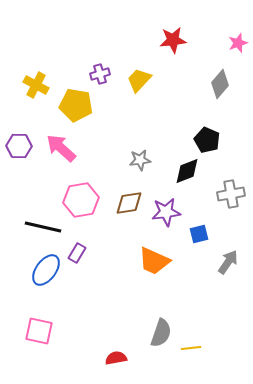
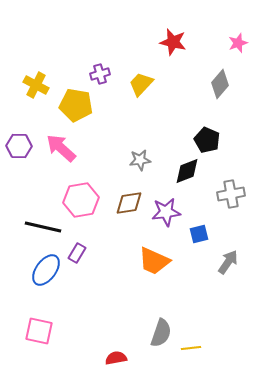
red star: moved 2 px down; rotated 20 degrees clockwise
yellow trapezoid: moved 2 px right, 4 px down
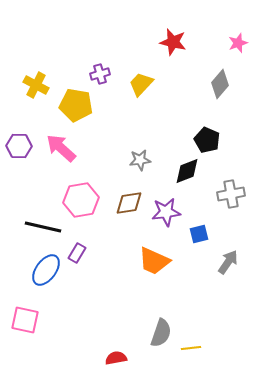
pink square: moved 14 px left, 11 px up
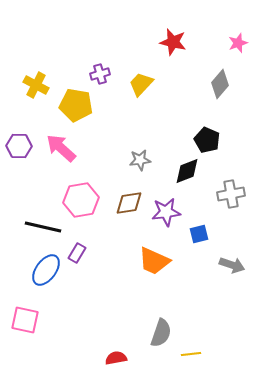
gray arrow: moved 4 px right, 3 px down; rotated 75 degrees clockwise
yellow line: moved 6 px down
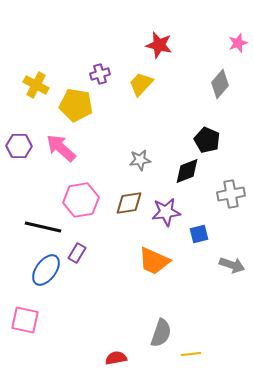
red star: moved 14 px left, 3 px down
